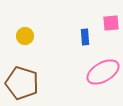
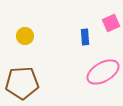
pink square: rotated 18 degrees counterclockwise
brown pentagon: rotated 20 degrees counterclockwise
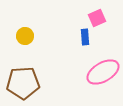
pink square: moved 14 px left, 5 px up
brown pentagon: moved 1 px right
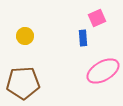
blue rectangle: moved 2 px left, 1 px down
pink ellipse: moved 1 px up
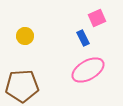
blue rectangle: rotated 21 degrees counterclockwise
pink ellipse: moved 15 px left, 1 px up
brown pentagon: moved 1 px left, 3 px down
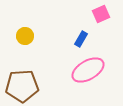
pink square: moved 4 px right, 4 px up
blue rectangle: moved 2 px left, 1 px down; rotated 56 degrees clockwise
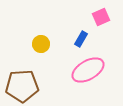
pink square: moved 3 px down
yellow circle: moved 16 px right, 8 px down
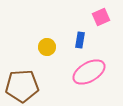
blue rectangle: moved 1 px left, 1 px down; rotated 21 degrees counterclockwise
yellow circle: moved 6 px right, 3 px down
pink ellipse: moved 1 px right, 2 px down
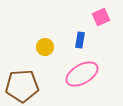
yellow circle: moved 2 px left
pink ellipse: moved 7 px left, 2 px down
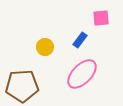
pink square: moved 1 px down; rotated 18 degrees clockwise
blue rectangle: rotated 28 degrees clockwise
pink ellipse: rotated 16 degrees counterclockwise
